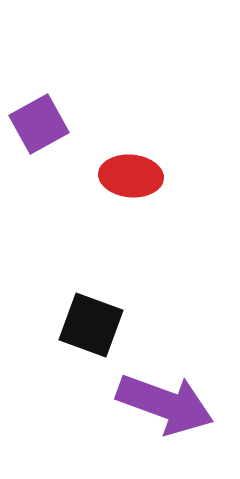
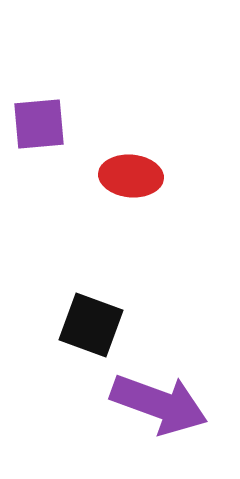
purple square: rotated 24 degrees clockwise
purple arrow: moved 6 px left
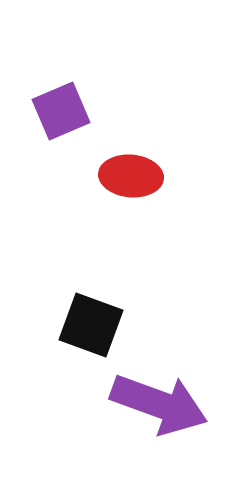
purple square: moved 22 px right, 13 px up; rotated 18 degrees counterclockwise
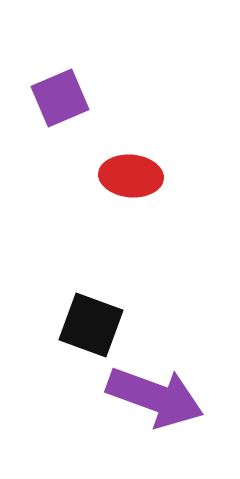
purple square: moved 1 px left, 13 px up
purple arrow: moved 4 px left, 7 px up
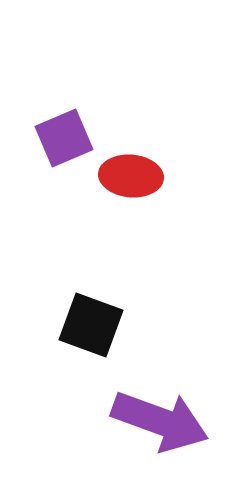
purple square: moved 4 px right, 40 px down
purple arrow: moved 5 px right, 24 px down
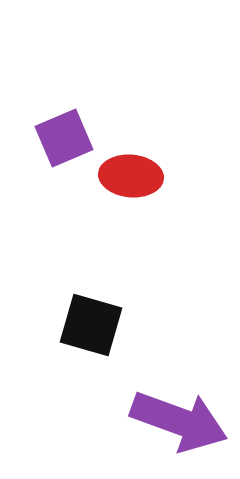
black square: rotated 4 degrees counterclockwise
purple arrow: moved 19 px right
